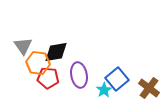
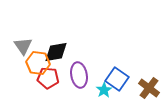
blue square: rotated 15 degrees counterclockwise
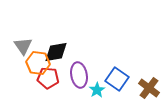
cyan star: moved 7 px left
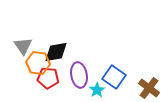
blue square: moved 3 px left, 2 px up
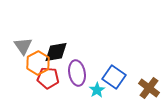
orange hexagon: rotated 25 degrees clockwise
purple ellipse: moved 2 px left, 2 px up
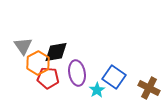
brown cross: rotated 10 degrees counterclockwise
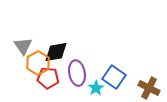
cyan star: moved 1 px left, 2 px up
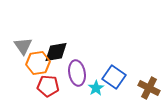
orange hexagon: rotated 20 degrees clockwise
red pentagon: moved 8 px down
